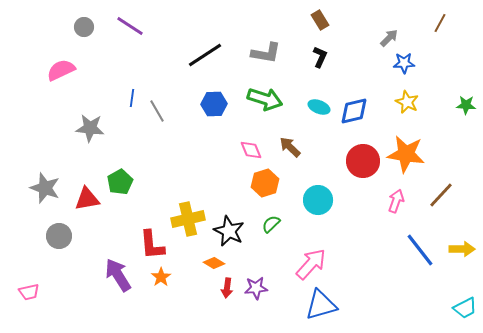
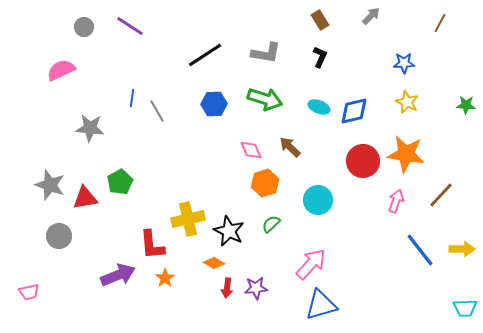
gray arrow at (389, 38): moved 18 px left, 22 px up
gray star at (45, 188): moved 5 px right, 3 px up
red triangle at (87, 199): moved 2 px left, 1 px up
purple arrow at (118, 275): rotated 100 degrees clockwise
orange star at (161, 277): moved 4 px right, 1 px down
cyan trapezoid at (465, 308): rotated 25 degrees clockwise
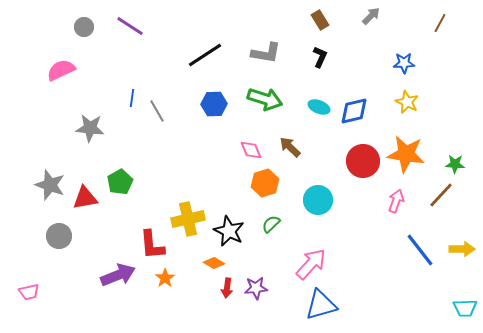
green star at (466, 105): moved 11 px left, 59 px down
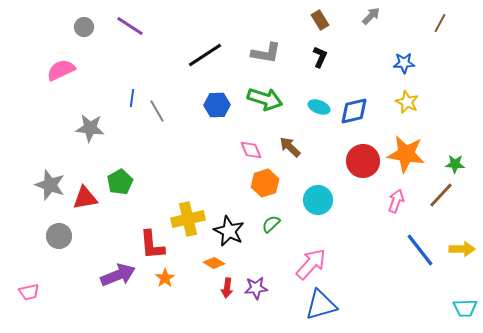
blue hexagon at (214, 104): moved 3 px right, 1 px down
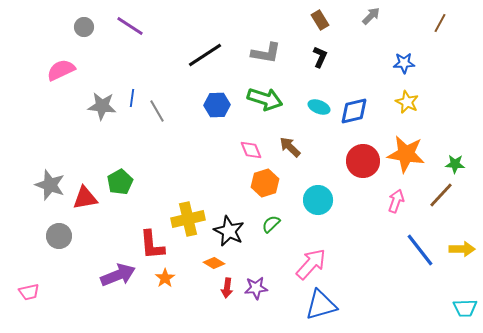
gray star at (90, 128): moved 12 px right, 22 px up
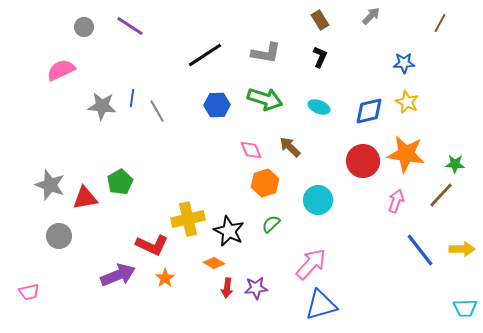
blue diamond at (354, 111): moved 15 px right
red L-shape at (152, 245): rotated 60 degrees counterclockwise
